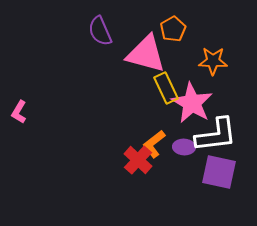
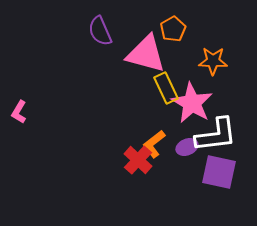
purple ellipse: moved 3 px right; rotated 25 degrees counterclockwise
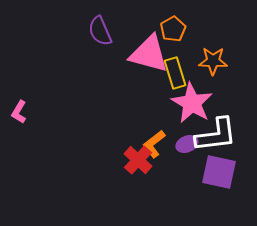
pink triangle: moved 3 px right
yellow rectangle: moved 9 px right, 15 px up; rotated 8 degrees clockwise
purple ellipse: moved 3 px up
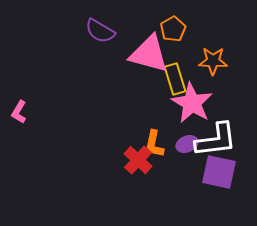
purple semicircle: rotated 36 degrees counterclockwise
yellow rectangle: moved 6 px down
white L-shape: moved 5 px down
orange L-shape: rotated 40 degrees counterclockwise
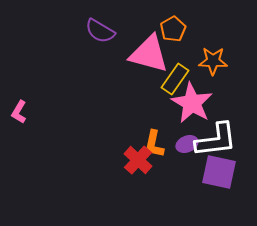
yellow rectangle: rotated 52 degrees clockwise
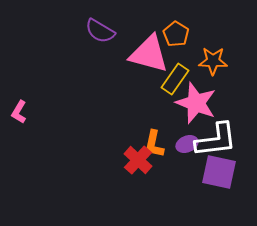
orange pentagon: moved 3 px right, 5 px down; rotated 10 degrees counterclockwise
pink star: moved 4 px right; rotated 9 degrees counterclockwise
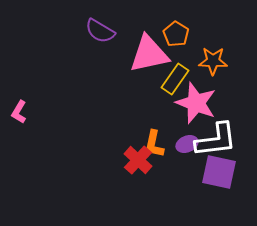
pink triangle: rotated 27 degrees counterclockwise
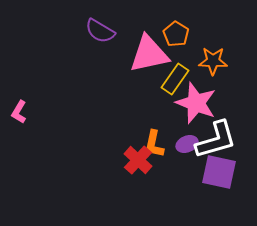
white L-shape: rotated 9 degrees counterclockwise
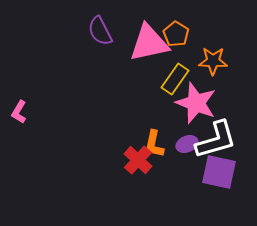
purple semicircle: rotated 32 degrees clockwise
pink triangle: moved 11 px up
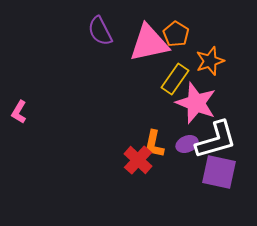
orange star: moved 3 px left; rotated 20 degrees counterclockwise
